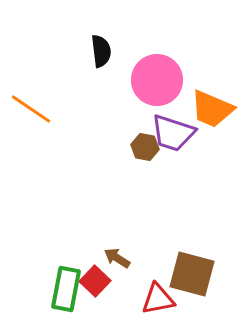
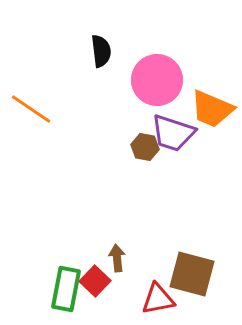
brown arrow: rotated 52 degrees clockwise
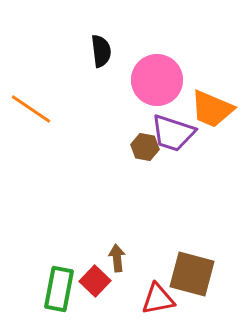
green rectangle: moved 7 px left
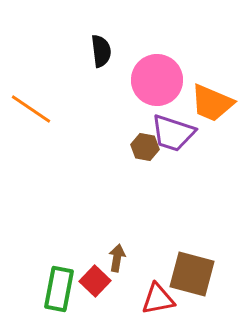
orange trapezoid: moved 6 px up
brown arrow: rotated 16 degrees clockwise
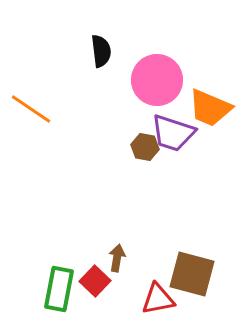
orange trapezoid: moved 2 px left, 5 px down
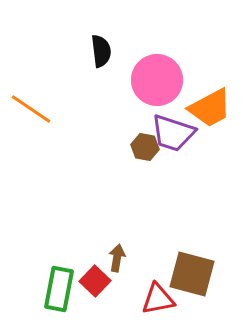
orange trapezoid: rotated 51 degrees counterclockwise
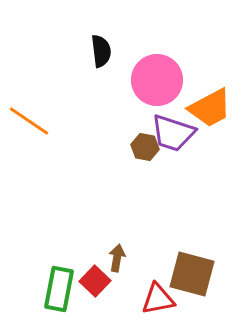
orange line: moved 2 px left, 12 px down
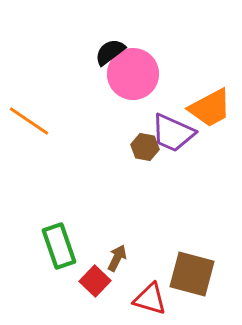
black semicircle: moved 9 px right, 1 px down; rotated 120 degrees counterclockwise
pink circle: moved 24 px left, 6 px up
purple trapezoid: rotated 6 degrees clockwise
brown arrow: rotated 16 degrees clockwise
green rectangle: moved 43 px up; rotated 30 degrees counterclockwise
red triangle: moved 8 px left; rotated 27 degrees clockwise
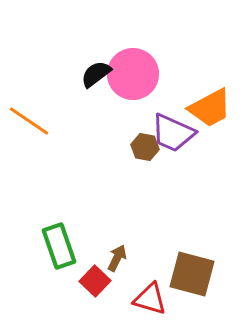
black semicircle: moved 14 px left, 22 px down
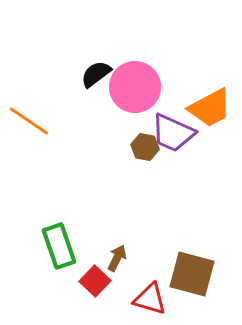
pink circle: moved 2 px right, 13 px down
